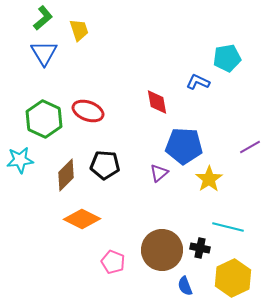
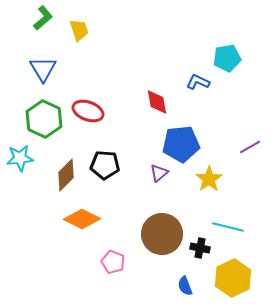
blue triangle: moved 1 px left, 16 px down
blue pentagon: moved 3 px left, 2 px up; rotated 9 degrees counterclockwise
cyan star: moved 2 px up
brown circle: moved 16 px up
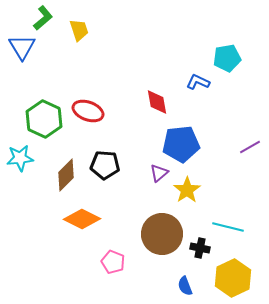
blue triangle: moved 21 px left, 22 px up
yellow star: moved 22 px left, 11 px down
